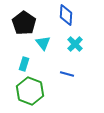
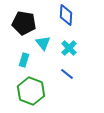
black pentagon: rotated 25 degrees counterclockwise
cyan cross: moved 6 px left, 4 px down
cyan rectangle: moved 4 px up
blue line: rotated 24 degrees clockwise
green hexagon: moved 1 px right
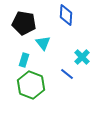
cyan cross: moved 13 px right, 9 px down
green hexagon: moved 6 px up
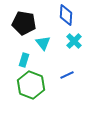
cyan cross: moved 8 px left, 16 px up
blue line: moved 1 px down; rotated 64 degrees counterclockwise
